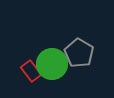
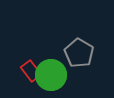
green circle: moved 1 px left, 11 px down
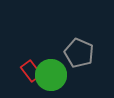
gray pentagon: rotated 8 degrees counterclockwise
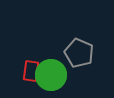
red rectangle: rotated 45 degrees clockwise
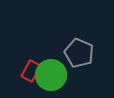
red rectangle: rotated 20 degrees clockwise
